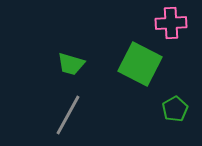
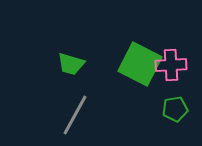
pink cross: moved 42 px down
green pentagon: rotated 20 degrees clockwise
gray line: moved 7 px right
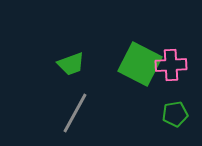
green trapezoid: rotated 36 degrees counterclockwise
green pentagon: moved 5 px down
gray line: moved 2 px up
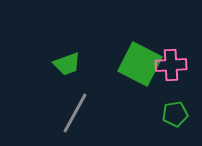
green trapezoid: moved 4 px left
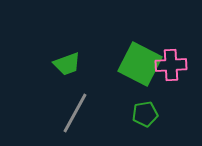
green pentagon: moved 30 px left
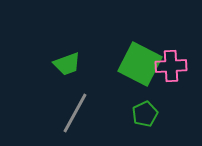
pink cross: moved 1 px down
green pentagon: rotated 15 degrees counterclockwise
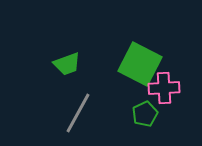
pink cross: moved 7 px left, 22 px down
gray line: moved 3 px right
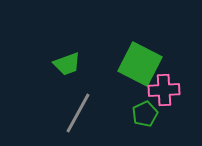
pink cross: moved 2 px down
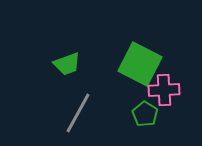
green pentagon: rotated 15 degrees counterclockwise
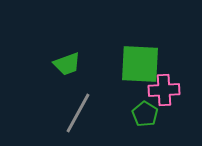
green square: rotated 24 degrees counterclockwise
